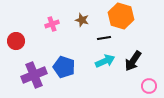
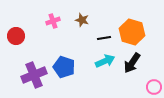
orange hexagon: moved 11 px right, 16 px down
pink cross: moved 1 px right, 3 px up
red circle: moved 5 px up
black arrow: moved 1 px left, 2 px down
pink circle: moved 5 px right, 1 px down
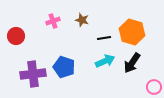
purple cross: moved 1 px left, 1 px up; rotated 15 degrees clockwise
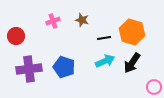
purple cross: moved 4 px left, 5 px up
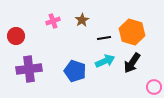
brown star: rotated 24 degrees clockwise
blue pentagon: moved 11 px right, 4 px down
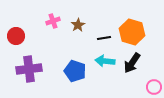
brown star: moved 4 px left, 5 px down
cyan arrow: rotated 150 degrees counterclockwise
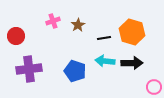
black arrow: rotated 125 degrees counterclockwise
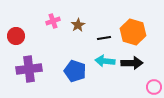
orange hexagon: moved 1 px right
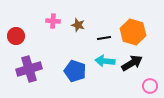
pink cross: rotated 24 degrees clockwise
brown star: rotated 24 degrees counterclockwise
black arrow: rotated 30 degrees counterclockwise
purple cross: rotated 10 degrees counterclockwise
pink circle: moved 4 px left, 1 px up
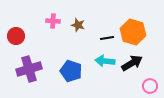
black line: moved 3 px right
blue pentagon: moved 4 px left
